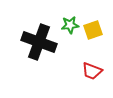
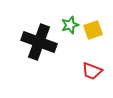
green star: rotated 12 degrees counterclockwise
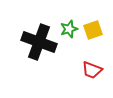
green star: moved 1 px left, 4 px down
red trapezoid: moved 1 px up
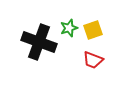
green star: moved 1 px up
red trapezoid: moved 1 px right, 10 px up
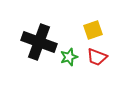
green star: moved 29 px down
red trapezoid: moved 4 px right, 3 px up
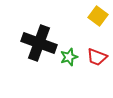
yellow square: moved 5 px right, 14 px up; rotated 36 degrees counterclockwise
black cross: moved 1 px down
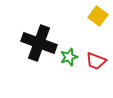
red trapezoid: moved 1 px left, 4 px down
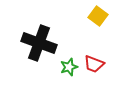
green star: moved 10 px down
red trapezoid: moved 2 px left, 3 px down
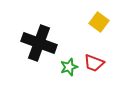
yellow square: moved 1 px right, 6 px down
red trapezoid: moved 1 px up
